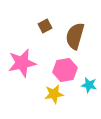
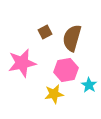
brown square: moved 6 px down
brown semicircle: moved 3 px left, 2 px down
pink hexagon: moved 1 px right
cyan star: rotated 21 degrees clockwise
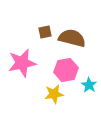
brown square: rotated 16 degrees clockwise
brown semicircle: rotated 88 degrees clockwise
